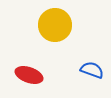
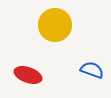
red ellipse: moved 1 px left
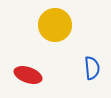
blue semicircle: moved 2 px up; rotated 65 degrees clockwise
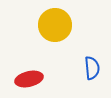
red ellipse: moved 1 px right, 4 px down; rotated 32 degrees counterclockwise
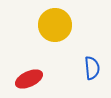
red ellipse: rotated 12 degrees counterclockwise
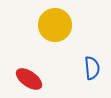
red ellipse: rotated 60 degrees clockwise
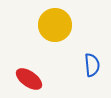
blue semicircle: moved 3 px up
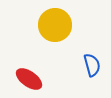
blue semicircle: rotated 10 degrees counterclockwise
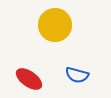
blue semicircle: moved 15 px left, 10 px down; rotated 120 degrees clockwise
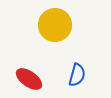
blue semicircle: rotated 90 degrees counterclockwise
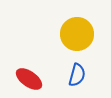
yellow circle: moved 22 px right, 9 px down
